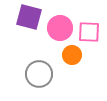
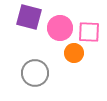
orange circle: moved 2 px right, 2 px up
gray circle: moved 4 px left, 1 px up
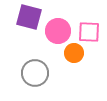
pink circle: moved 2 px left, 3 px down
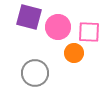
pink circle: moved 4 px up
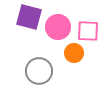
pink square: moved 1 px left, 1 px up
gray circle: moved 4 px right, 2 px up
